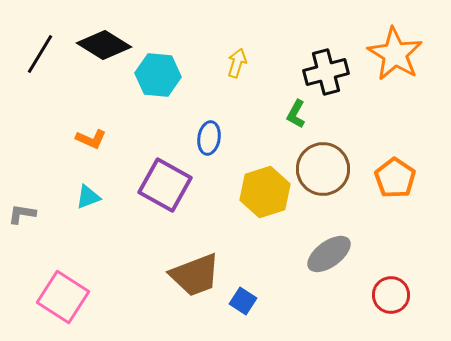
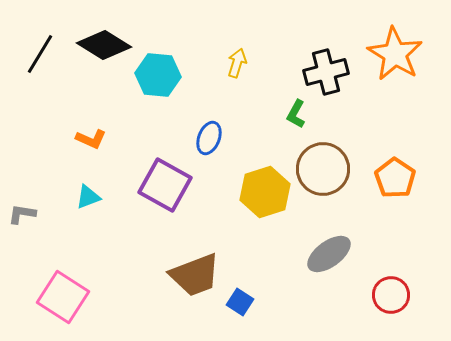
blue ellipse: rotated 12 degrees clockwise
blue square: moved 3 px left, 1 px down
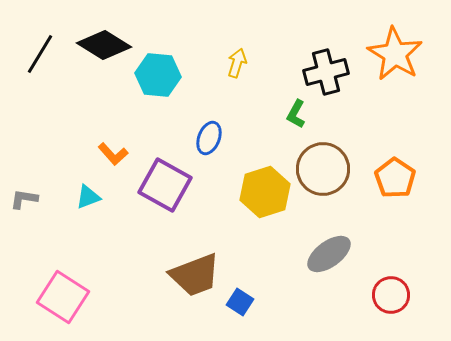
orange L-shape: moved 22 px right, 15 px down; rotated 24 degrees clockwise
gray L-shape: moved 2 px right, 15 px up
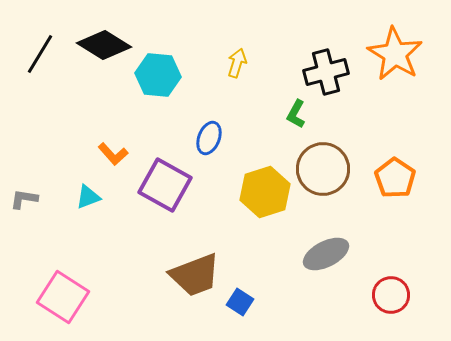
gray ellipse: moved 3 px left; rotated 9 degrees clockwise
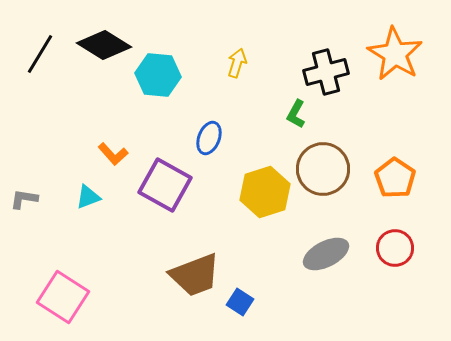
red circle: moved 4 px right, 47 px up
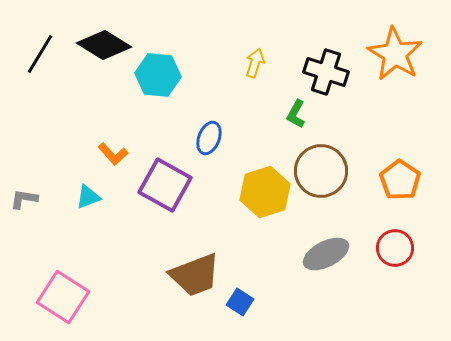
yellow arrow: moved 18 px right
black cross: rotated 33 degrees clockwise
brown circle: moved 2 px left, 2 px down
orange pentagon: moved 5 px right, 2 px down
